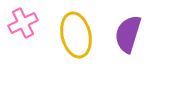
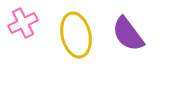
purple semicircle: rotated 54 degrees counterclockwise
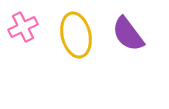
pink cross: moved 4 px down
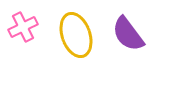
yellow ellipse: rotated 6 degrees counterclockwise
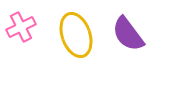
pink cross: moved 2 px left
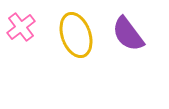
pink cross: rotated 12 degrees counterclockwise
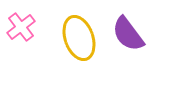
yellow ellipse: moved 3 px right, 3 px down
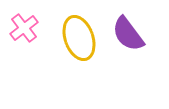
pink cross: moved 3 px right, 1 px down
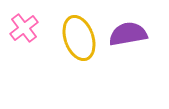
purple semicircle: rotated 117 degrees clockwise
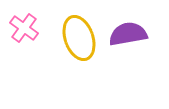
pink cross: rotated 16 degrees counterclockwise
